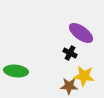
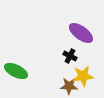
black cross: moved 3 px down
green ellipse: rotated 20 degrees clockwise
yellow star: moved 1 px left; rotated 15 degrees counterclockwise
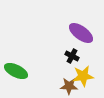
black cross: moved 2 px right
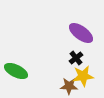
black cross: moved 4 px right, 2 px down; rotated 24 degrees clockwise
